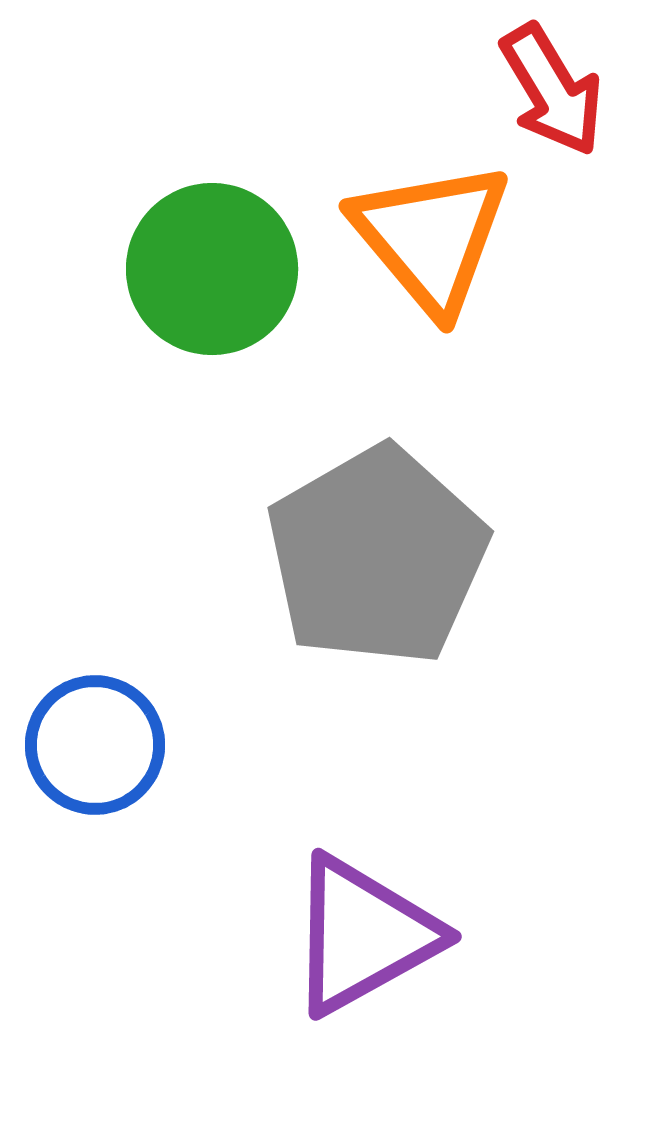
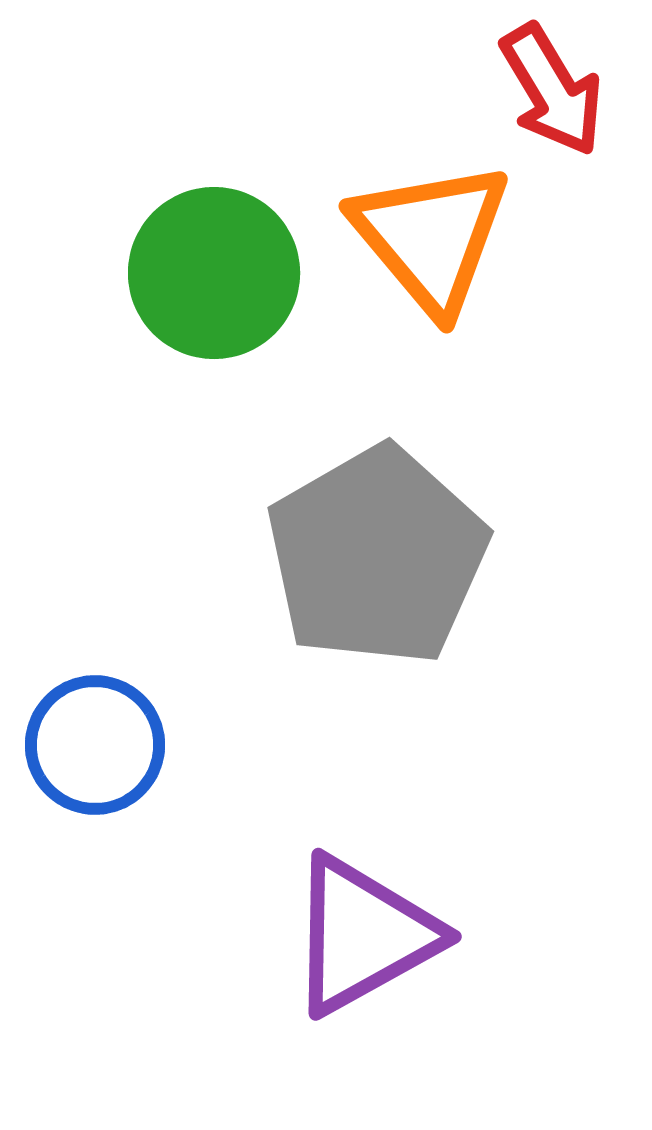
green circle: moved 2 px right, 4 px down
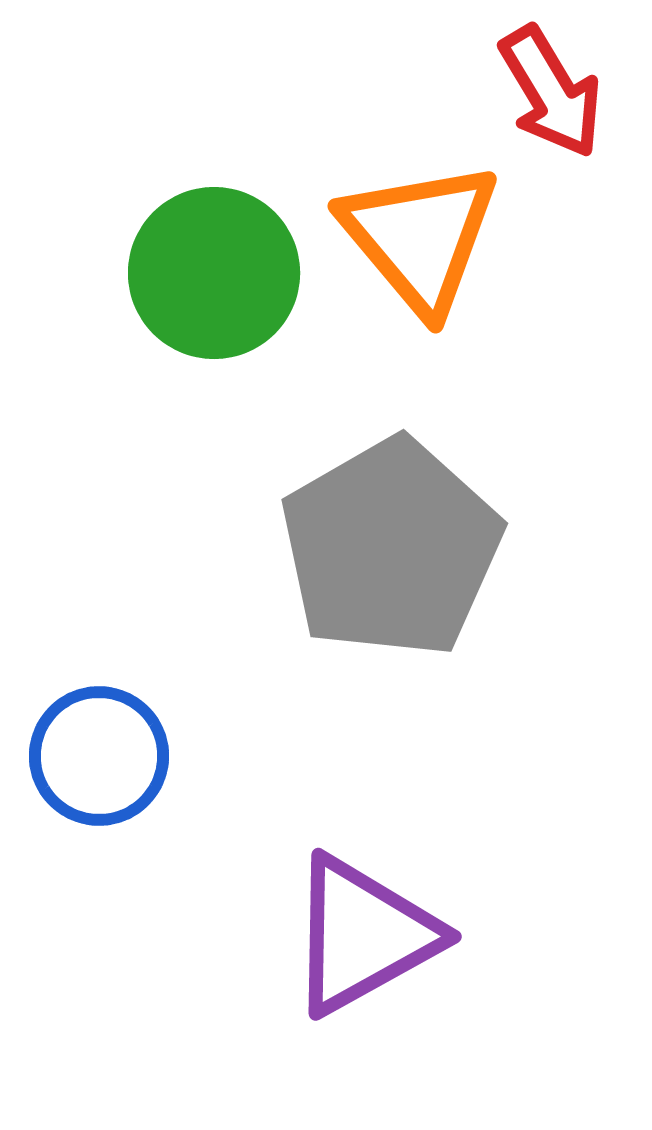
red arrow: moved 1 px left, 2 px down
orange triangle: moved 11 px left
gray pentagon: moved 14 px right, 8 px up
blue circle: moved 4 px right, 11 px down
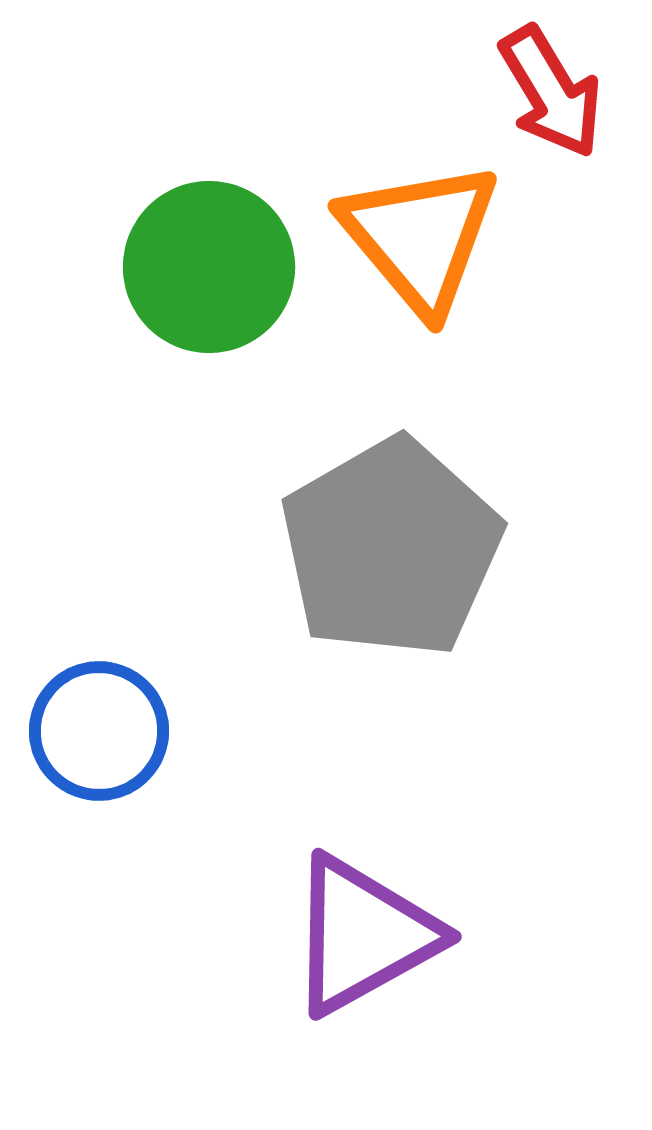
green circle: moved 5 px left, 6 px up
blue circle: moved 25 px up
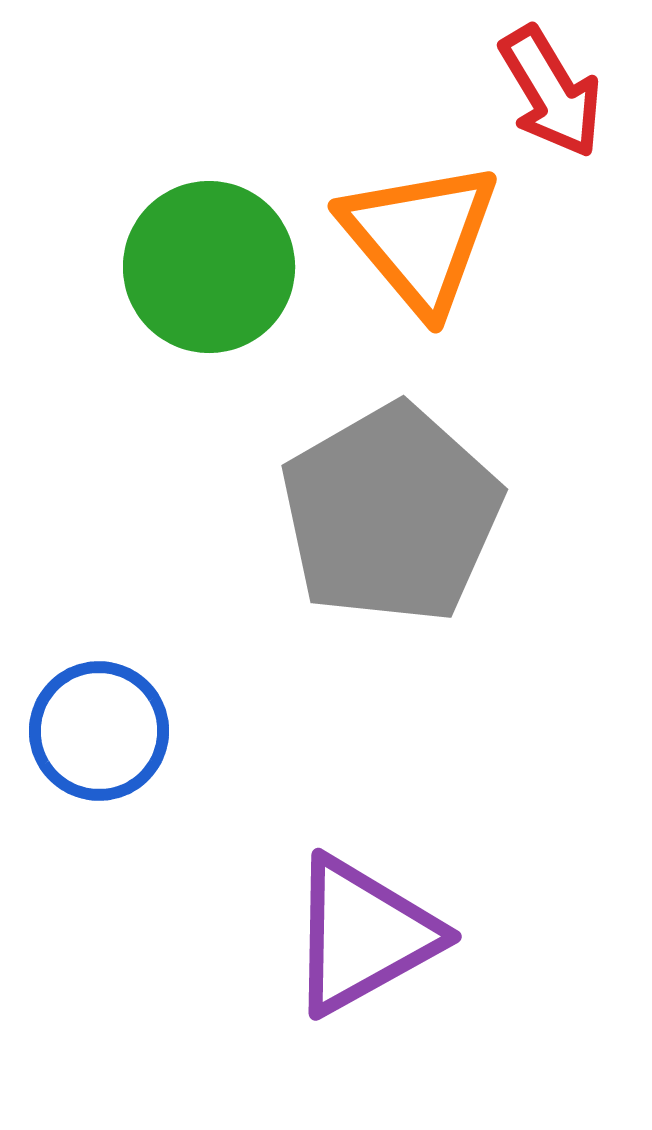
gray pentagon: moved 34 px up
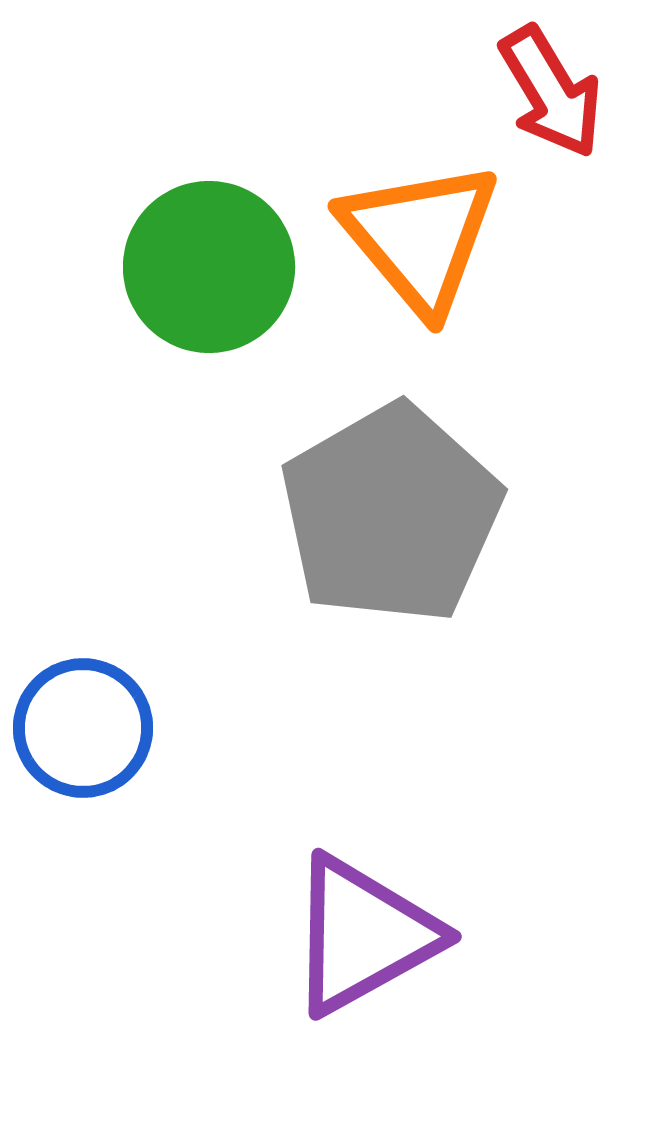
blue circle: moved 16 px left, 3 px up
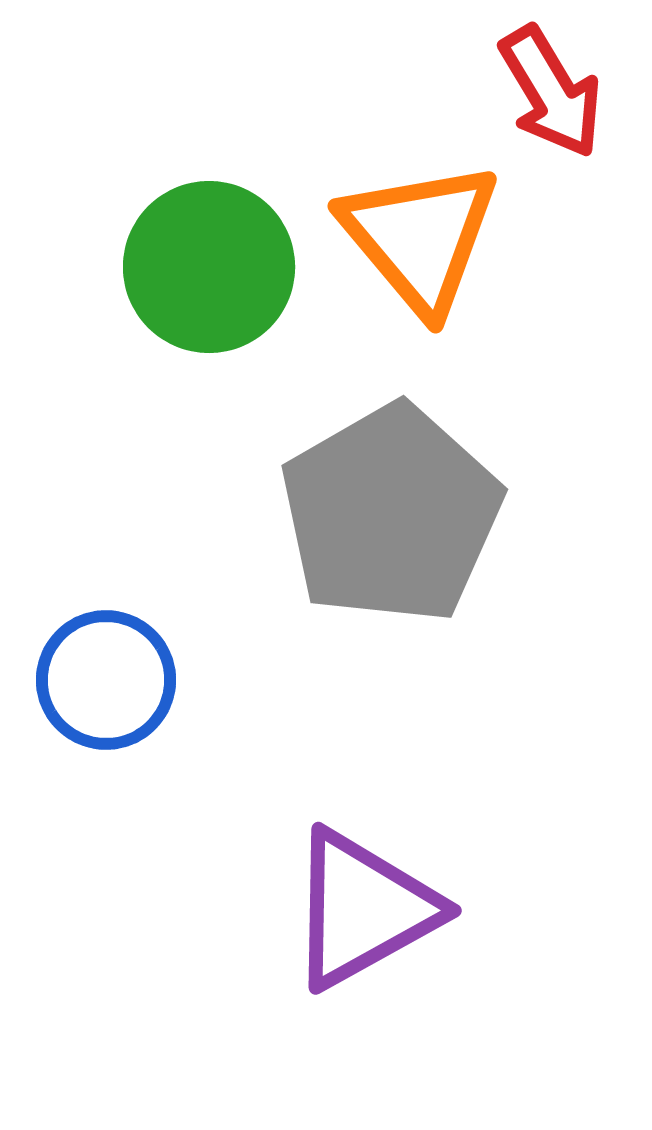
blue circle: moved 23 px right, 48 px up
purple triangle: moved 26 px up
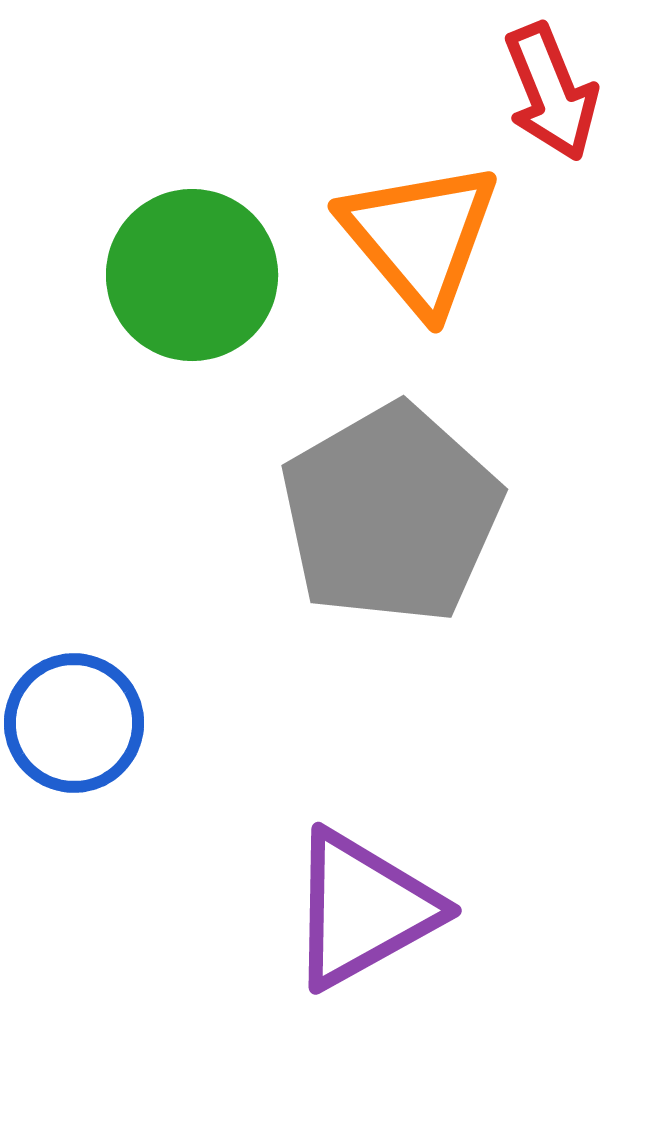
red arrow: rotated 9 degrees clockwise
green circle: moved 17 px left, 8 px down
blue circle: moved 32 px left, 43 px down
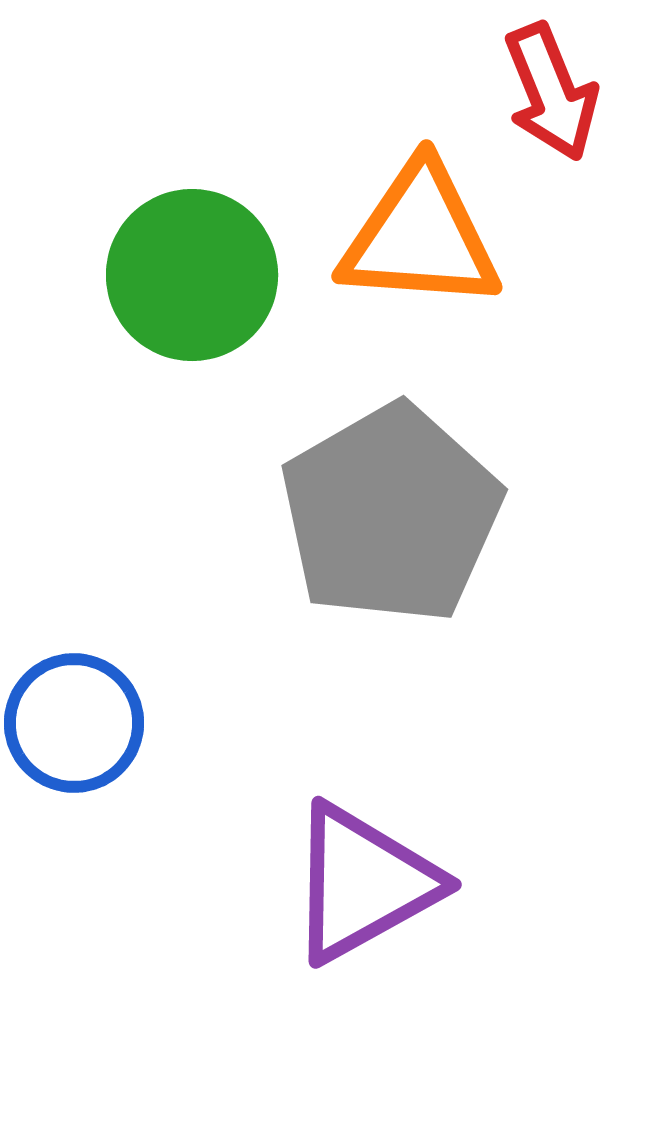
orange triangle: rotated 46 degrees counterclockwise
purple triangle: moved 26 px up
